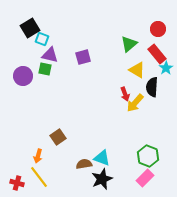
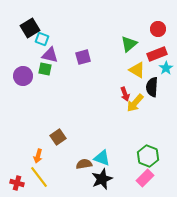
red rectangle: rotated 72 degrees counterclockwise
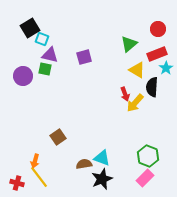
purple square: moved 1 px right
orange arrow: moved 3 px left, 5 px down
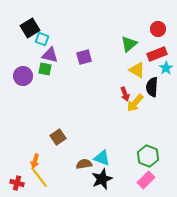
pink rectangle: moved 1 px right, 2 px down
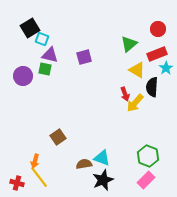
black star: moved 1 px right, 1 px down
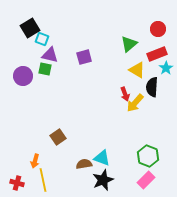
yellow line: moved 4 px right, 3 px down; rotated 25 degrees clockwise
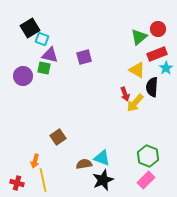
green triangle: moved 10 px right, 7 px up
green square: moved 1 px left, 1 px up
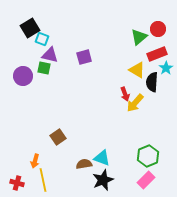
black semicircle: moved 5 px up
green hexagon: rotated 15 degrees clockwise
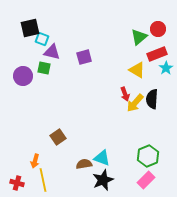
black square: rotated 18 degrees clockwise
purple triangle: moved 2 px right, 3 px up
black semicircle: moved 17 px down
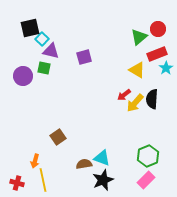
cyan square: rotated 24 degrees clockwise
purple triangle: moved 1 px left, 1 px up
red arrow: moved 1 px left, 1 px down; rotated 72 degrees clockwise
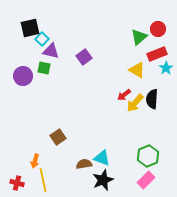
purple square: rotated 21 degrees counterclockwise
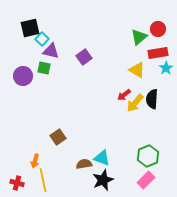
red rectangle: moved 1 px right, 1 px up; rotated 12 degrees clockwise
